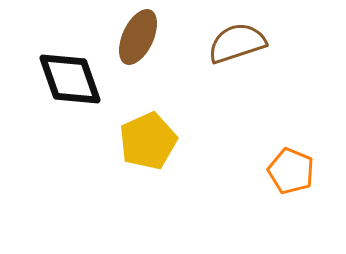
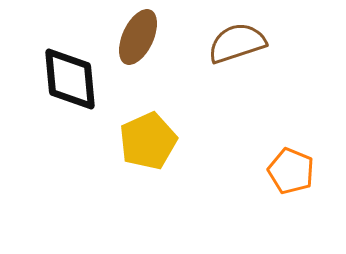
black diamond: rotated 14 degrees clockwise
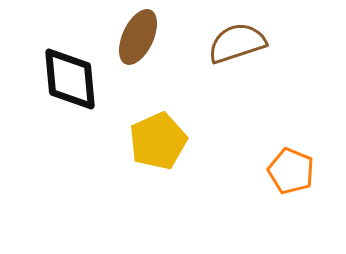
yellow pentagon: moved 10 px right
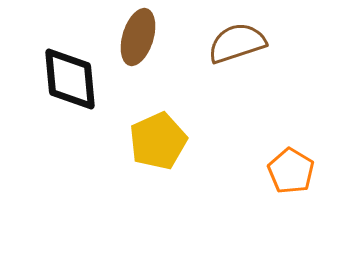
brown ellipse: rotated 8 degrees counterclockwise
orange pentagon: rotated 9 degrees clockwise
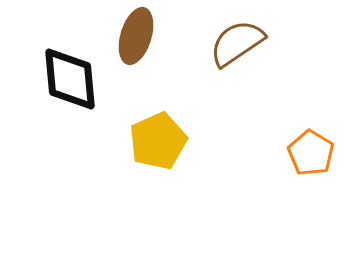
brown ellipse: moved 2 px left, 1 px up
brown semicircle: rotated 16 degrees counterclockwise
orange pentagon: moved 20 px right, 18 px up
